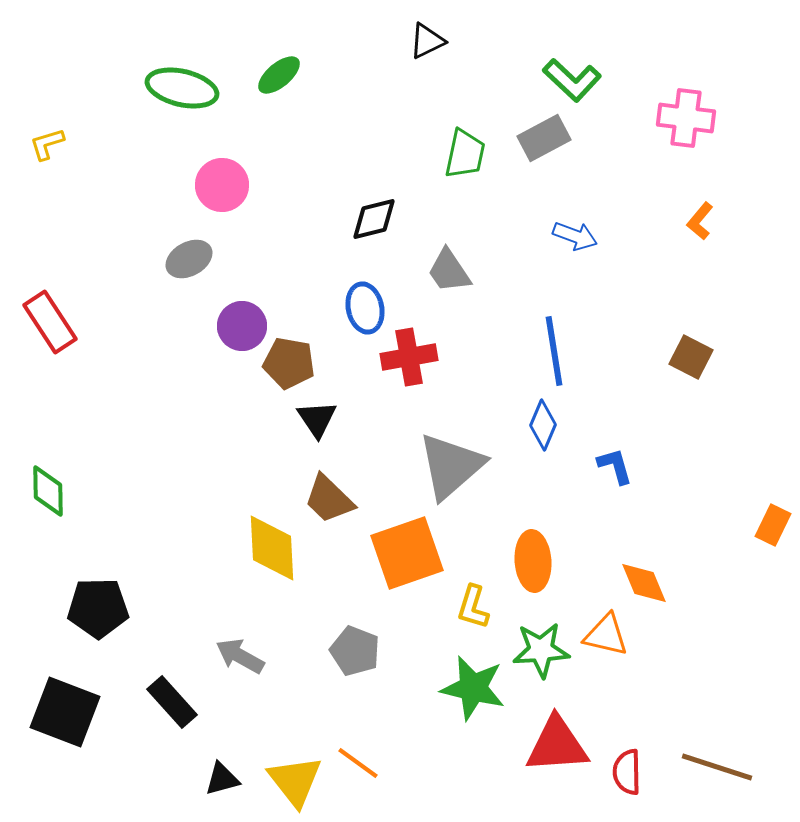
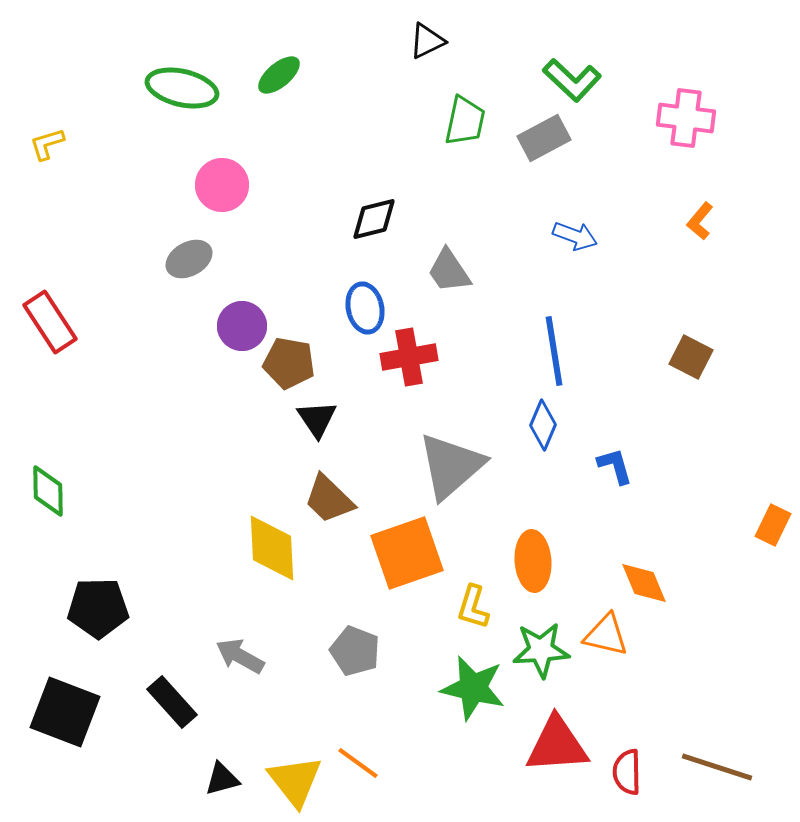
green trapezoid at (465, 154): moved 33 px up
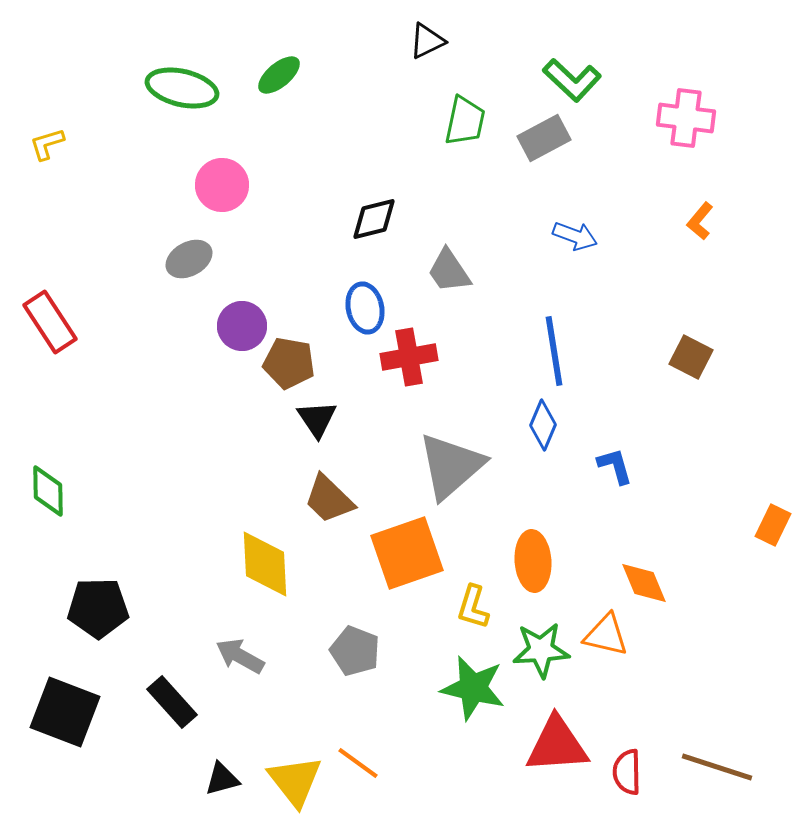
yellow diamond at (272, 548): moved 7 px left, 16 px down
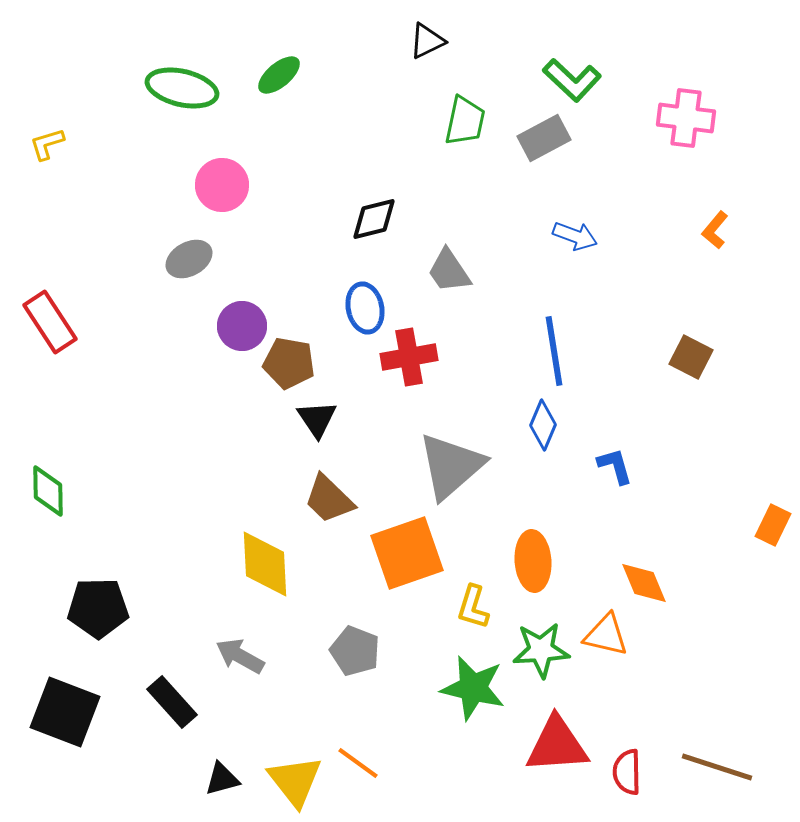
orange L-shape at (700, 221): moved 15 px right, 9 px down
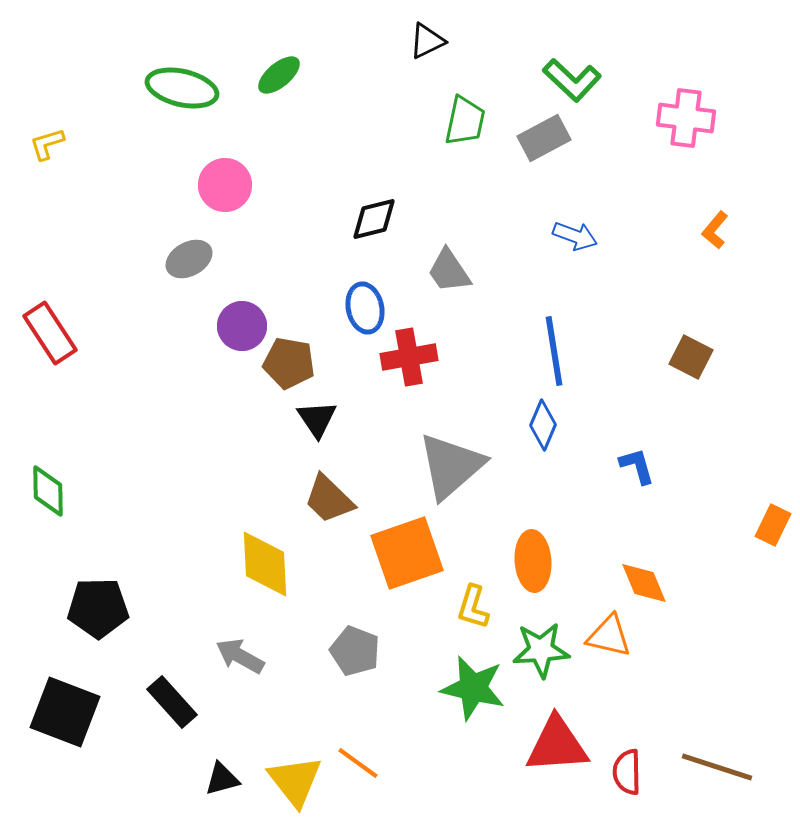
pink circle at (222, 185): moved 3 px right
red rectangle at (50, 322): moved 11 px down
blue L-shape at (615, 466): moved 22 px right
orange triangle at (606, 635): moved 3 px right, 1 px down
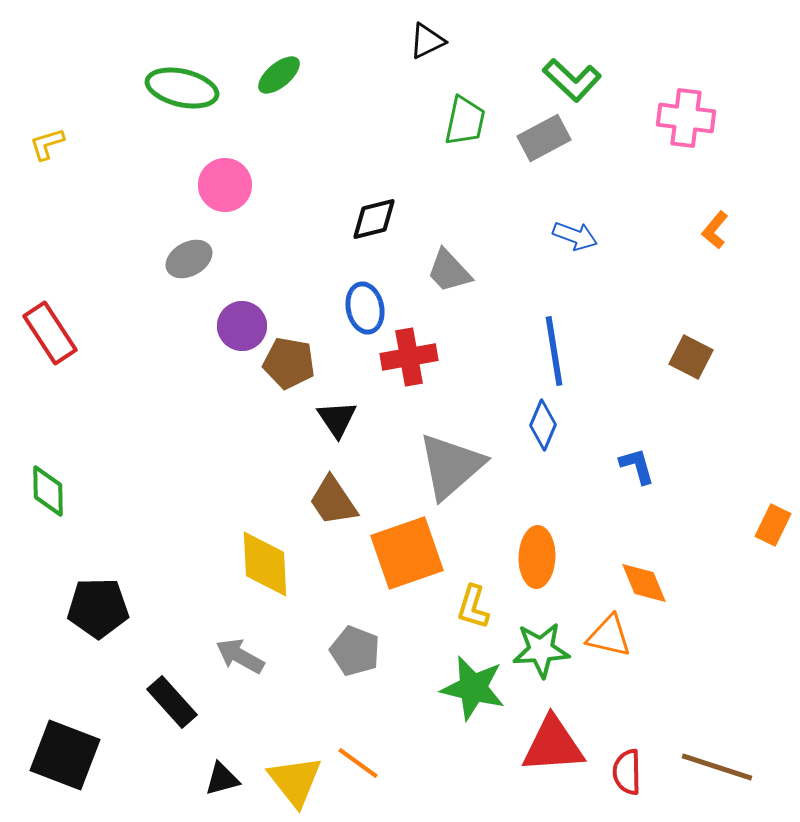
gray trapezoid at (449, 271): rotated 9 degrees counterclockwise
black triangle at (317, 419): moved 20 px right
brown trapezoid at (329, 499): moved 4 px right, 2 px down; rotated 12 degrees clockwise
orange ellipse at (533, 561): moved 4 px right, 4 px up; rotated 6 degrees clockwise
black square at (65, 712): moved 43 px down
red triangle at (557, 745): moved 4 px left
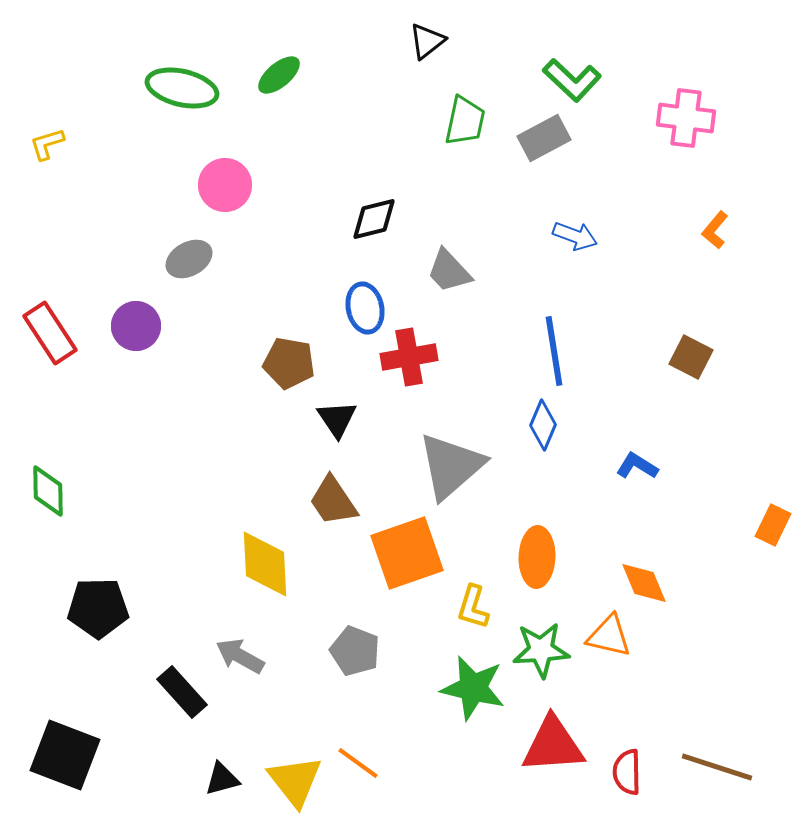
black triangle at (427, 41): rotated 12 degrees counterclockwise
purple circle at (242, 326): moved 106 px left
blue L-shape at (637, 466): rotated 42 degrees counterclockwise
black rectangle at (172, 702): moved 10 px right, 10 px up
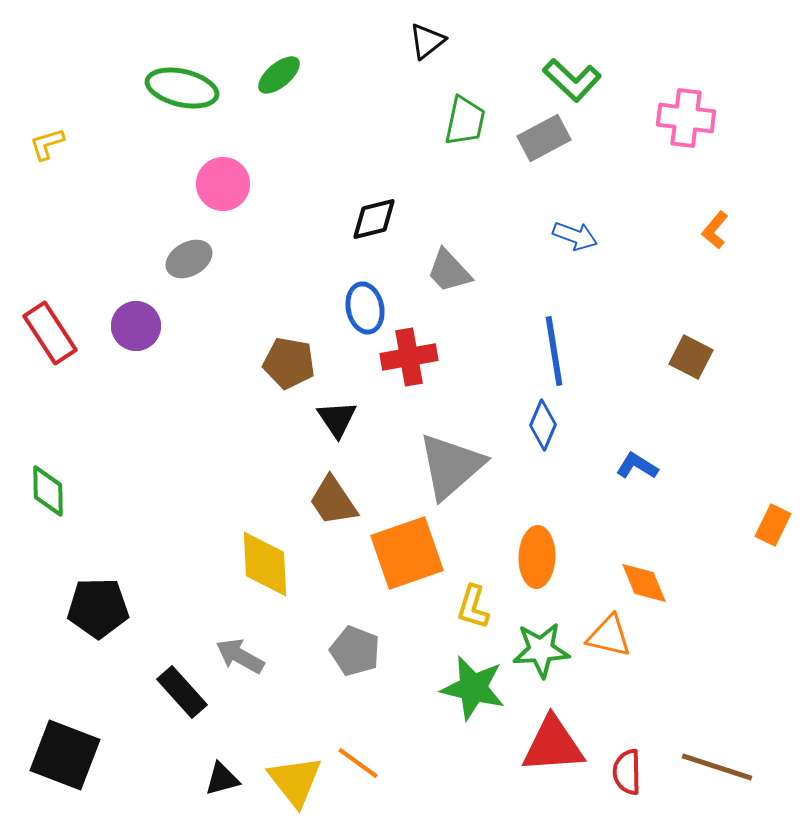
pink circle at (225, 185): moved 2 px left, 1 px up
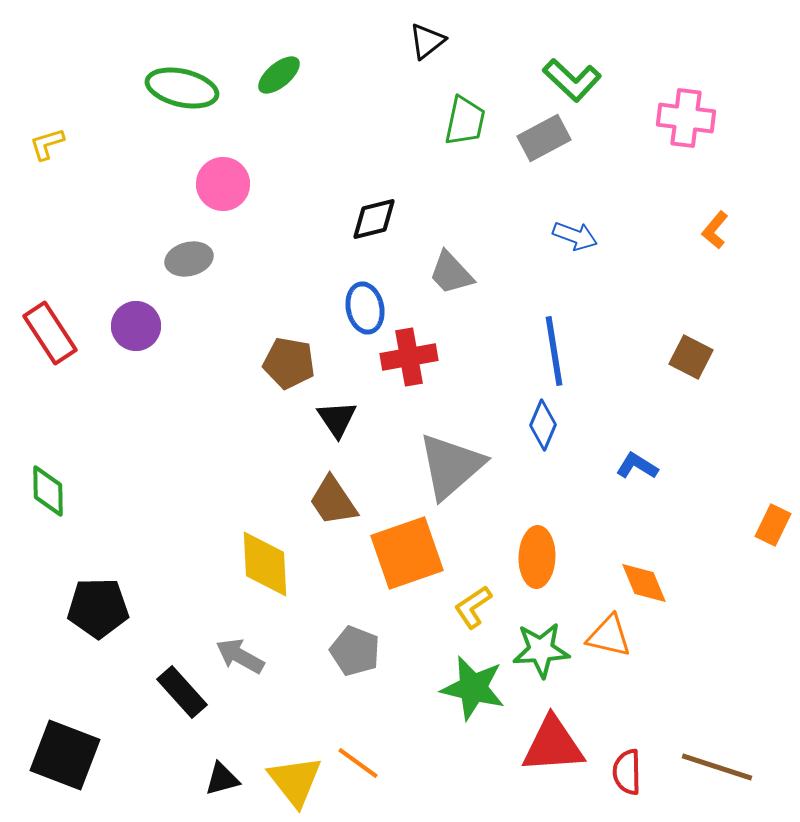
gray ellipse at (189, 259): rotated 15 degrees clockwise
gray trapezoid at (449, 271): moved 2 px right, 2 px down
yellow L-shape at (473, 607): rotated 39 degrees clockwise
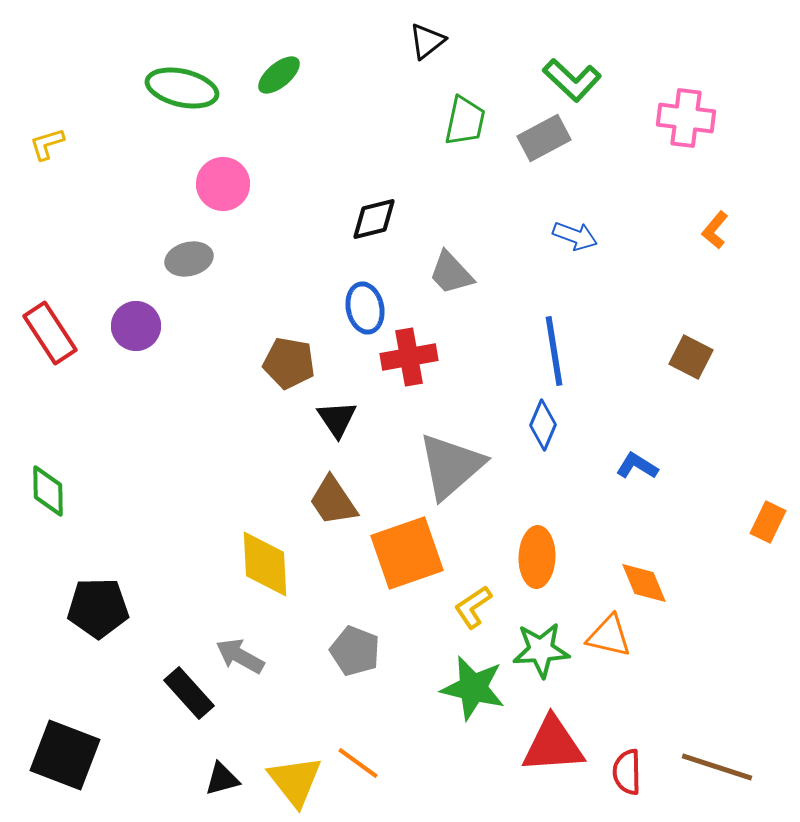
orange rectangle at (773, 525): moved 5 px left, 3 px up
black rectangle at (182, 692): moved 7 px right, 1 px down
